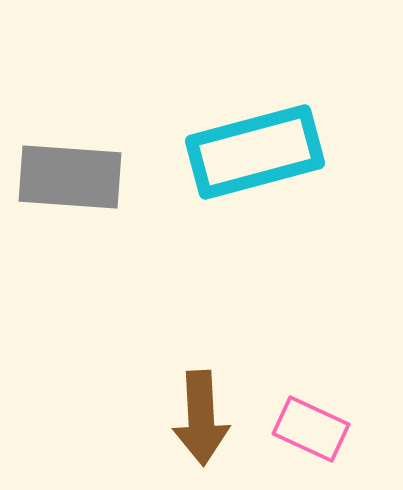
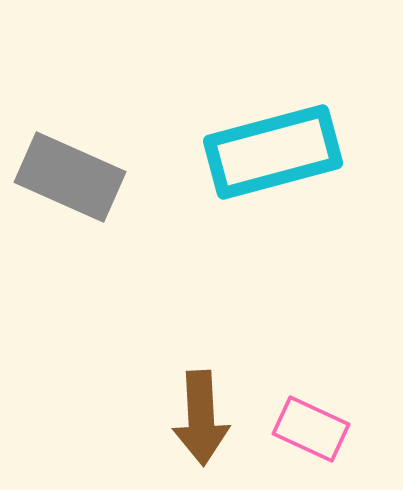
cyan rectangle: moved 18 px right
gray rectangle: rotated 20 degrees clockwise
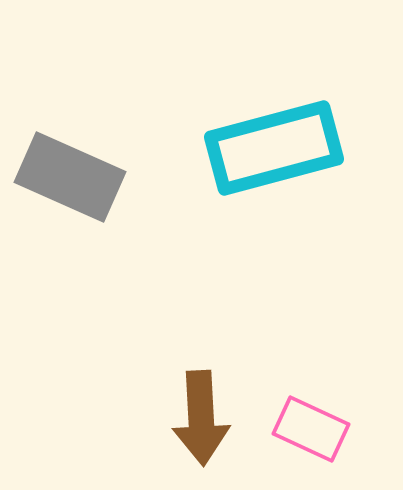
cyan rectangle: moved 1 px right, 4 px up
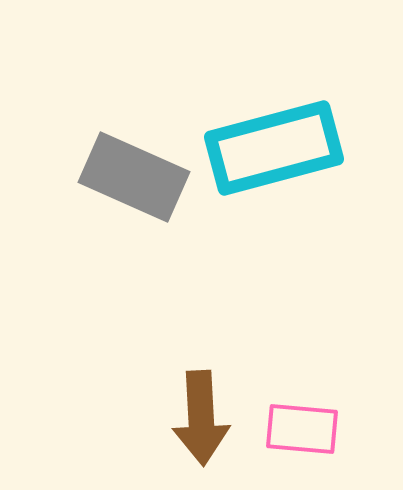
gray rectangle: moved 64 px right
pink rectangle: moved 9 px left; rotated 20 degrees counterclockwise
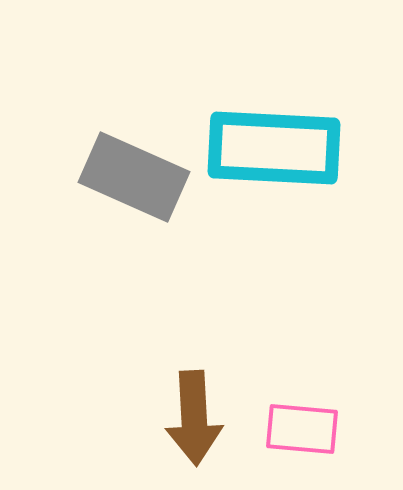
cyan rectangle: rotated 18 degrees clockwise
brown arrow: moved 7 px left
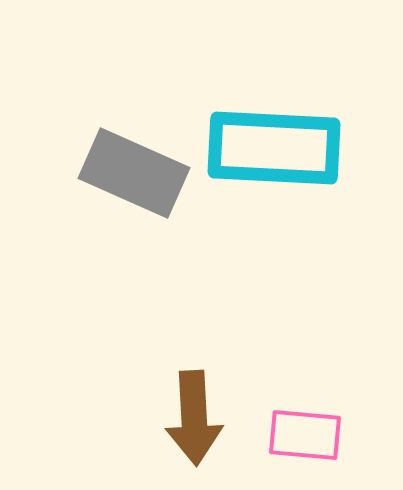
gray rectangle: moved 4 px up
pink rectangle: moved 3 px right, 6 px down
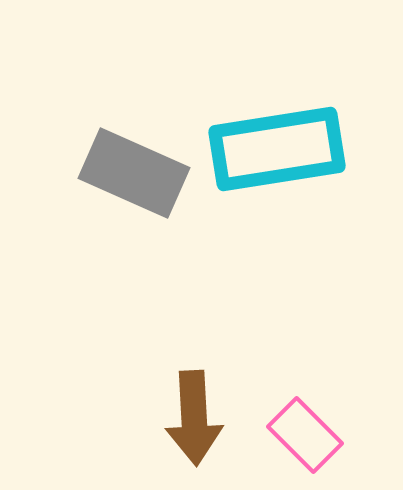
cyan rectangle: moved 3 px right, 1 px down; rotated 12 degrees counterclockwise
pink rectangle: rotated 40 degrees clockwise
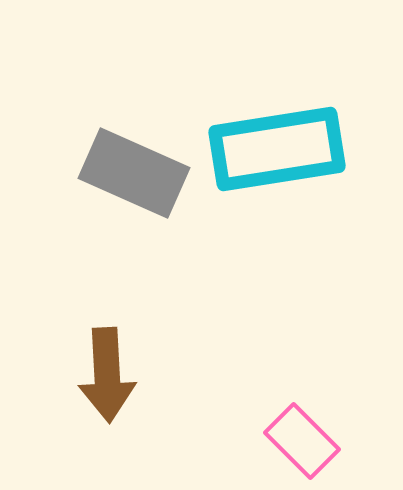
brown arrow: moved 87 px left, 43 px up
pink rectangle: moved 3 px left, 6 px down
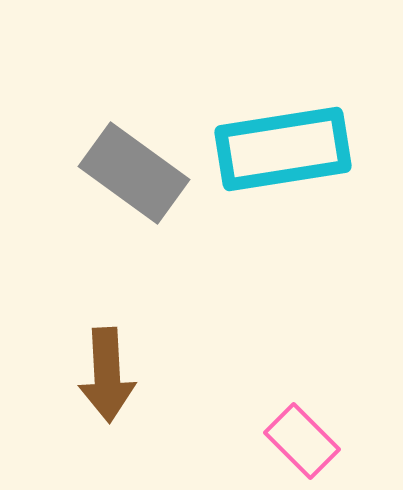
cyan rectangle: moved 6 px right
gray rectangle: rotated 12 degrees clockwise
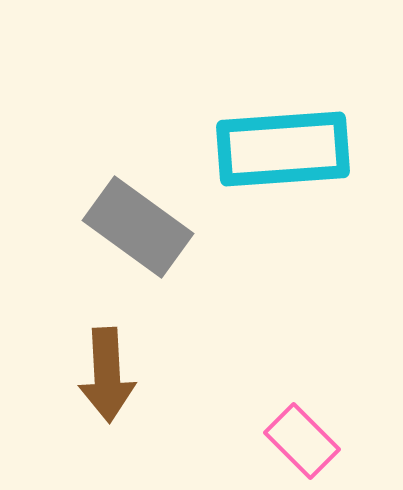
cyan rectangle: rotated 5 degrees clockwise
gray rectangle: moved 4 px right, 54 px down
